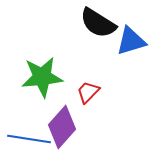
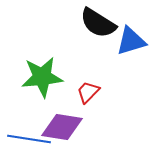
purple diamond: rotated 57 degrees clockwise
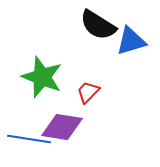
black semicircle: moved 2 px down
green star: rotated 27 degrees clockwise
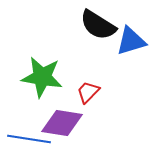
green star: rotated 12 degrees counterclockwise
purple diamond: moved 4 px up
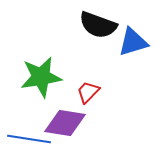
black semicircle: rotated 12 degrees counterclockwise
blue triangle: moved 2 px right, 1 px down
green star: moved 1 px left; rotated 18 degrees counterclockwise
purple diamond: moved 3 px right
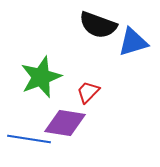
green star: rotated 12 degrees counterclockwise
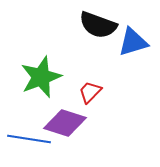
red trapezoid: moved 2 px right
purple diamond: rotated 9 degrees clockwise
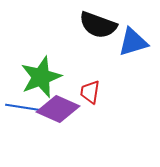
red trapezoid: rotated 35 degrees counterclockwise
purple diamond: moved 7 px left, 14 px up; rotated 6 degrees clockwise
blue line: moved 2 px left, 31 px up
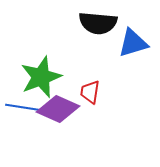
black semicircle: moved 2 px up; rotated 15 degrees counterclockwise
blue triangle: moved 1 px down
